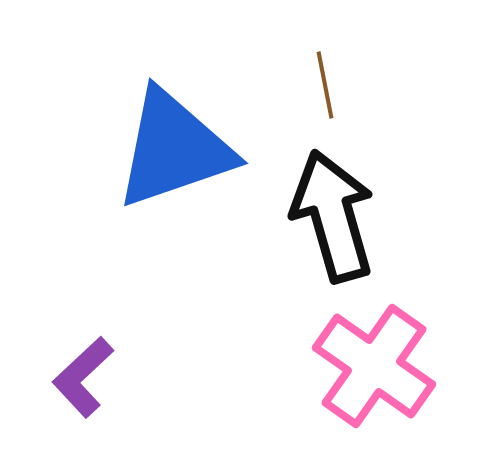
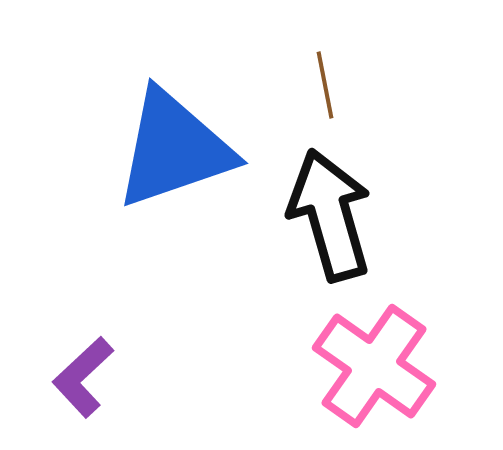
black arrow: moved 3 px left, 1 px up
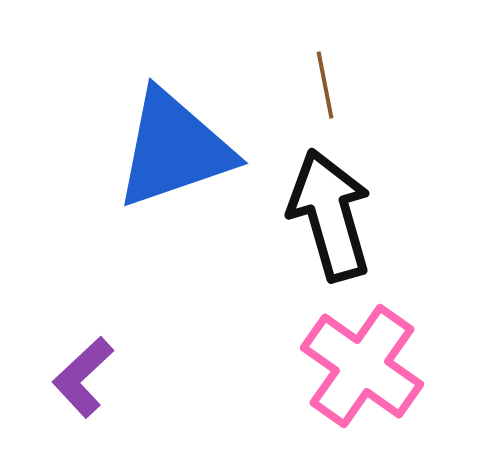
pink cross: moved 12 px left
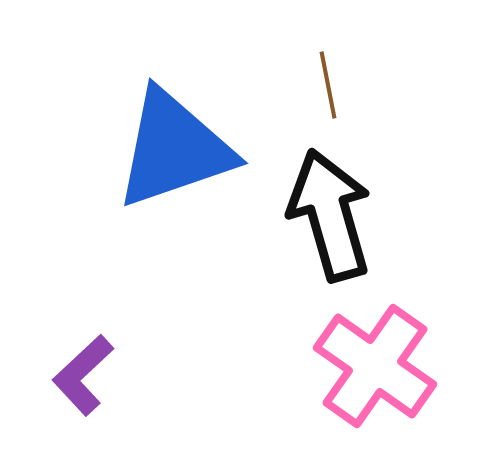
brown line: moved 3 px right
pink cross: moved 13 px right
purple L-shape: moved 2 px up
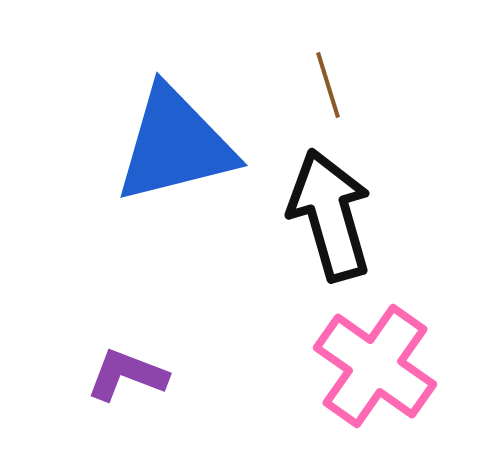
brown line: rotated 6 degrees counterclockwise
blue triangle: moved 1 px right, 4 px up; rotated 5 degrees clockwise
purple L-shape: moved 44 px right; rotated 64 degrees clockwise
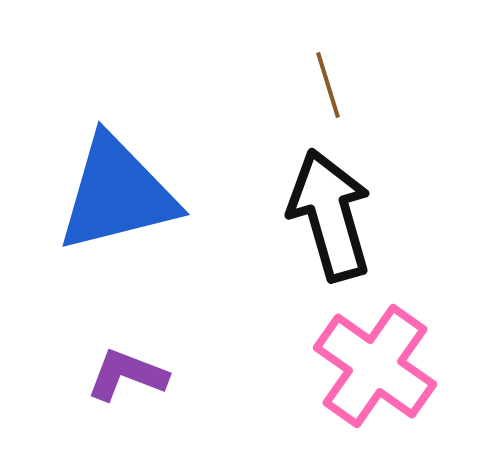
blue triangle: moved 58 px left, 49 px down
